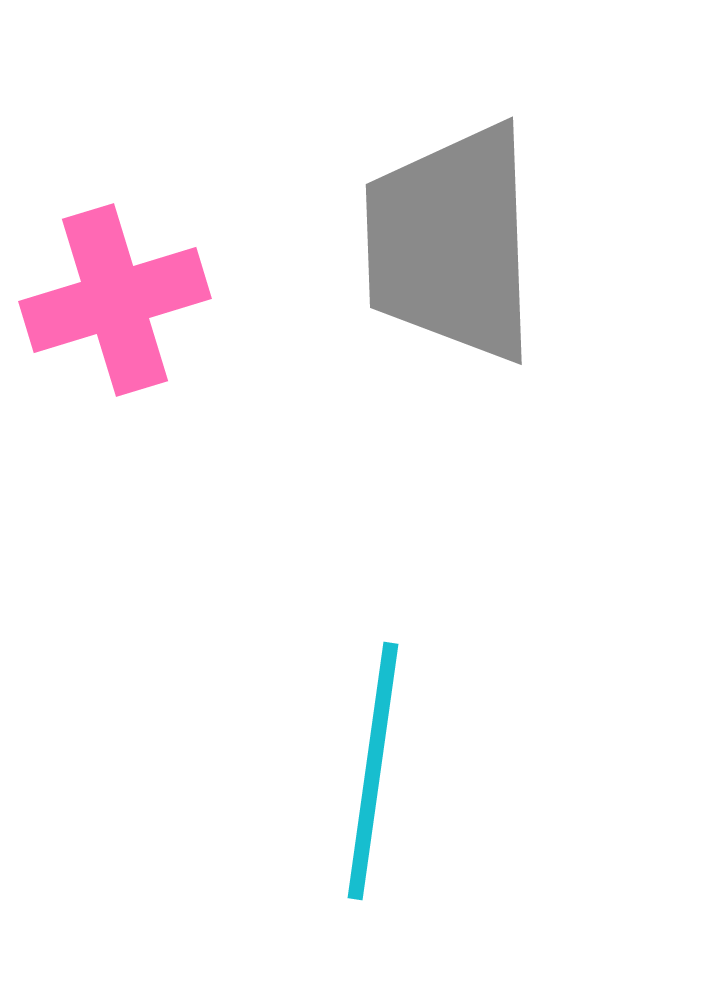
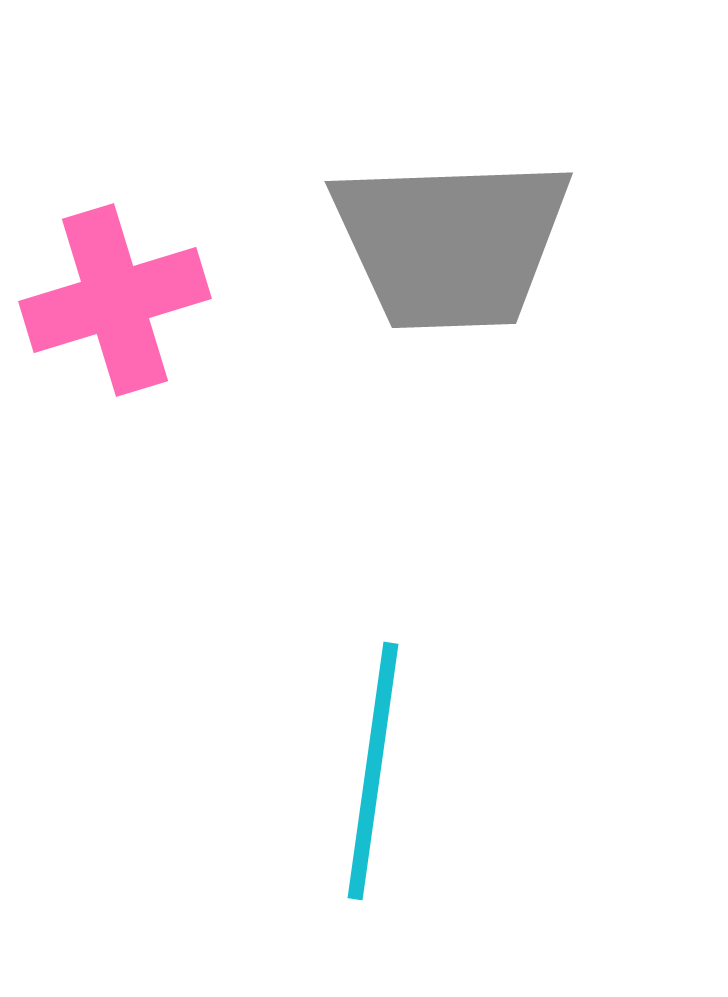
gray trapezoid: rotated 90 degrees counterclockwise
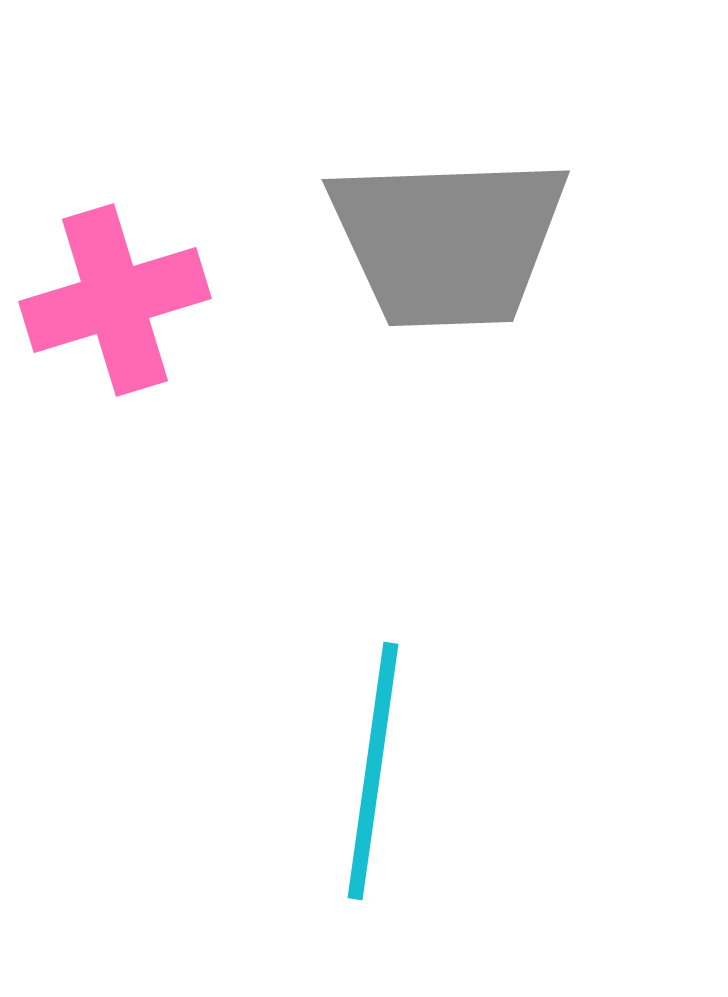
gray trapezoid: moved 3 px left, 2 px up
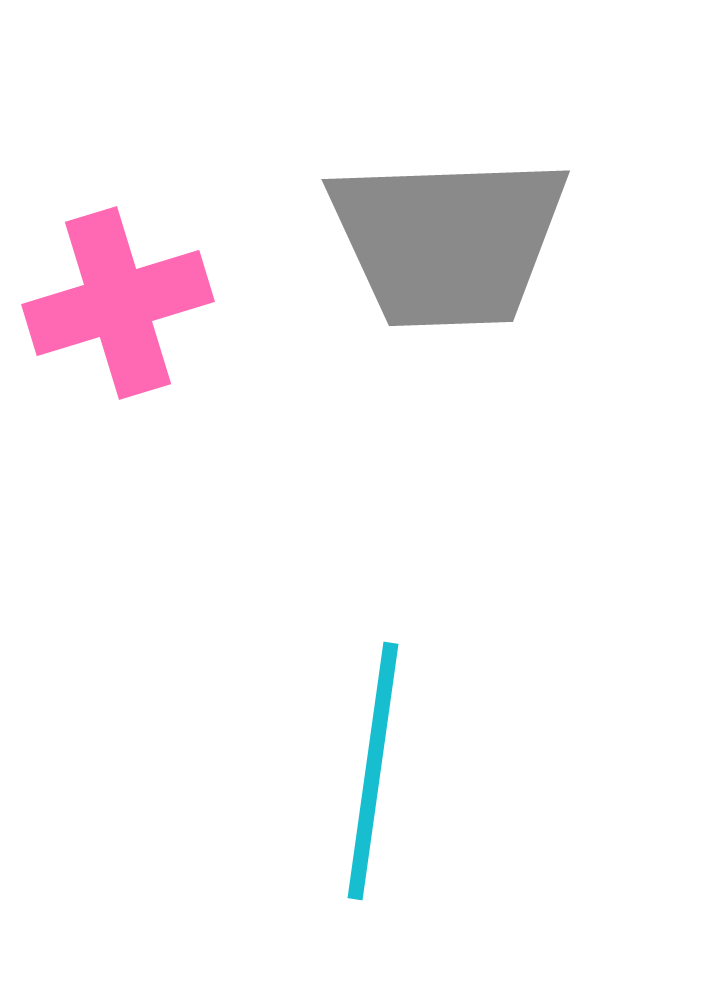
pink cross: moved 3 px right, 3 px down
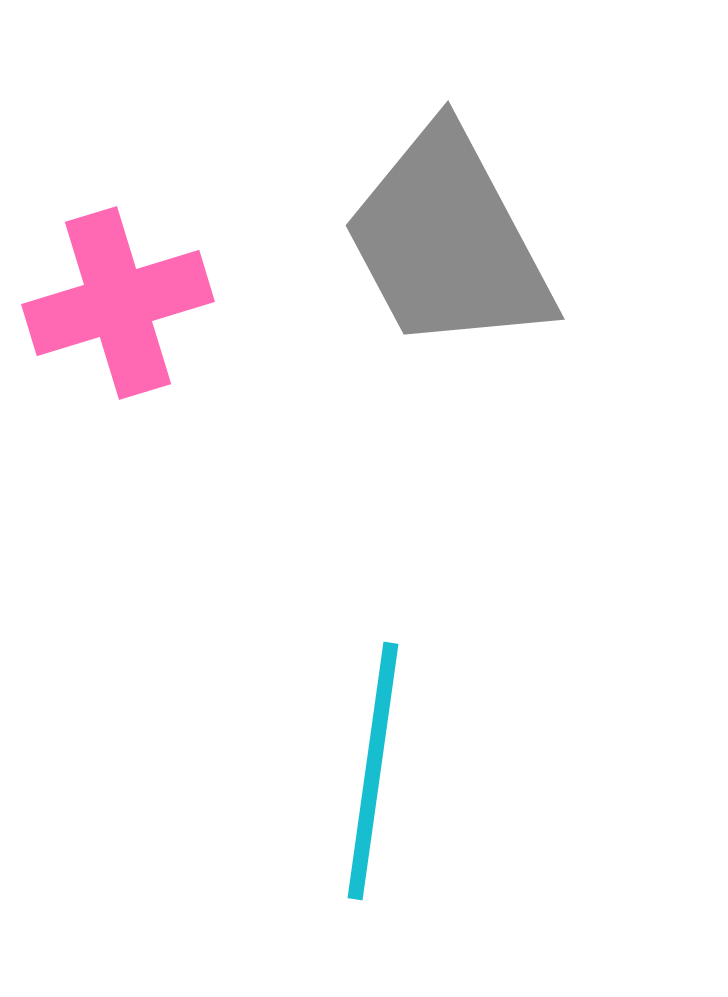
gray trapezoid: rotated 64 degrees clockwise
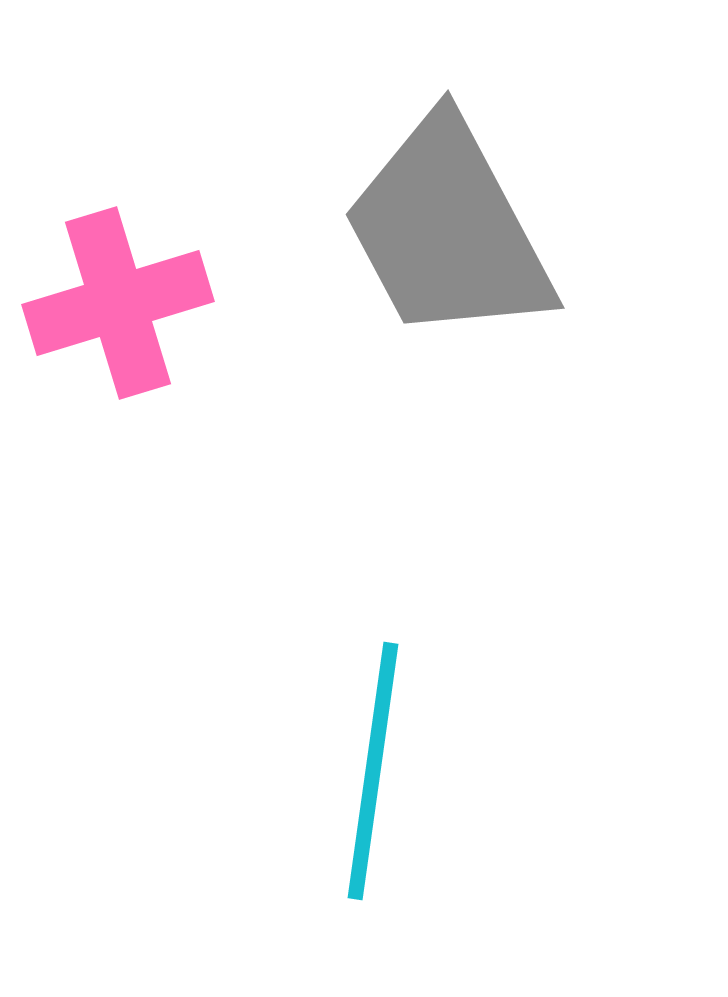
gray trapezoid: moved 11 px up
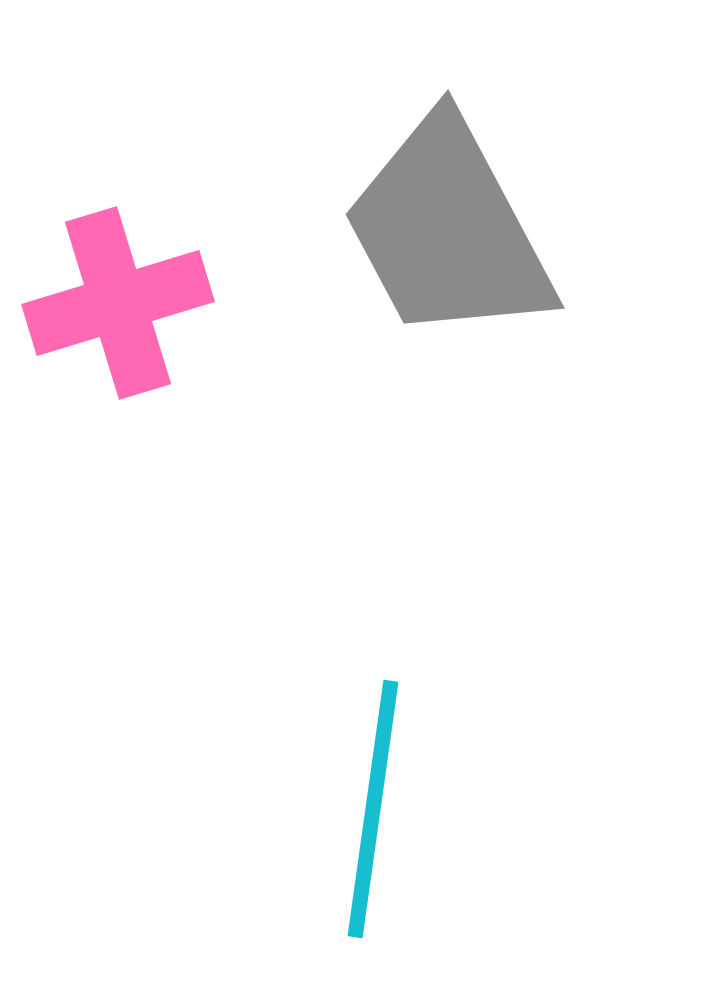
cyan line: moved 38 px down
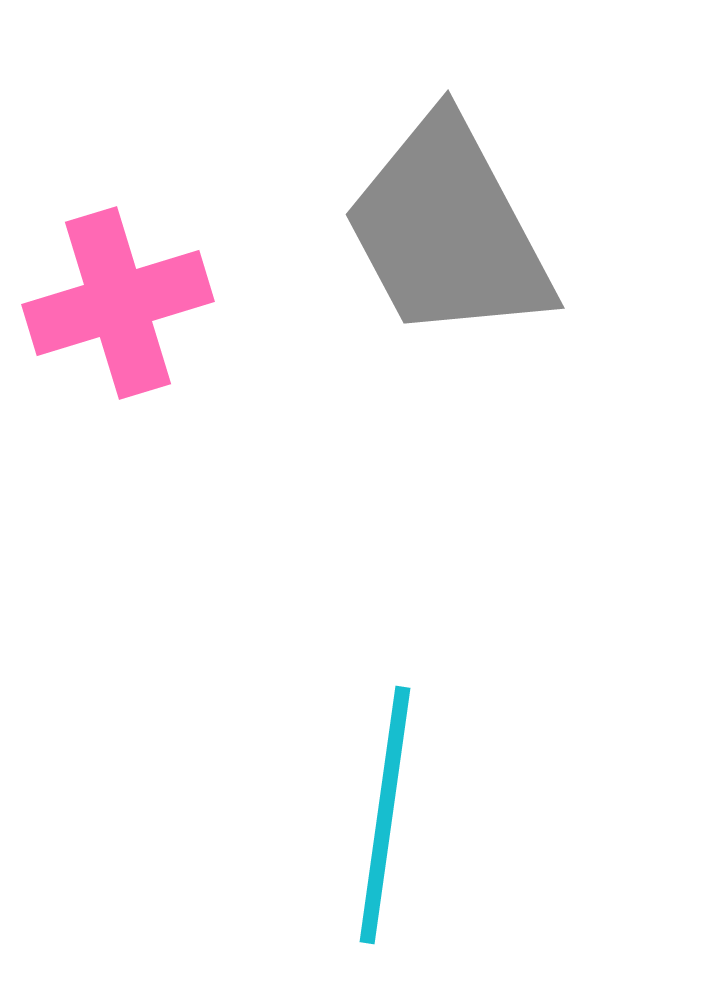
cyan line: moved 12 px right, 6 px down
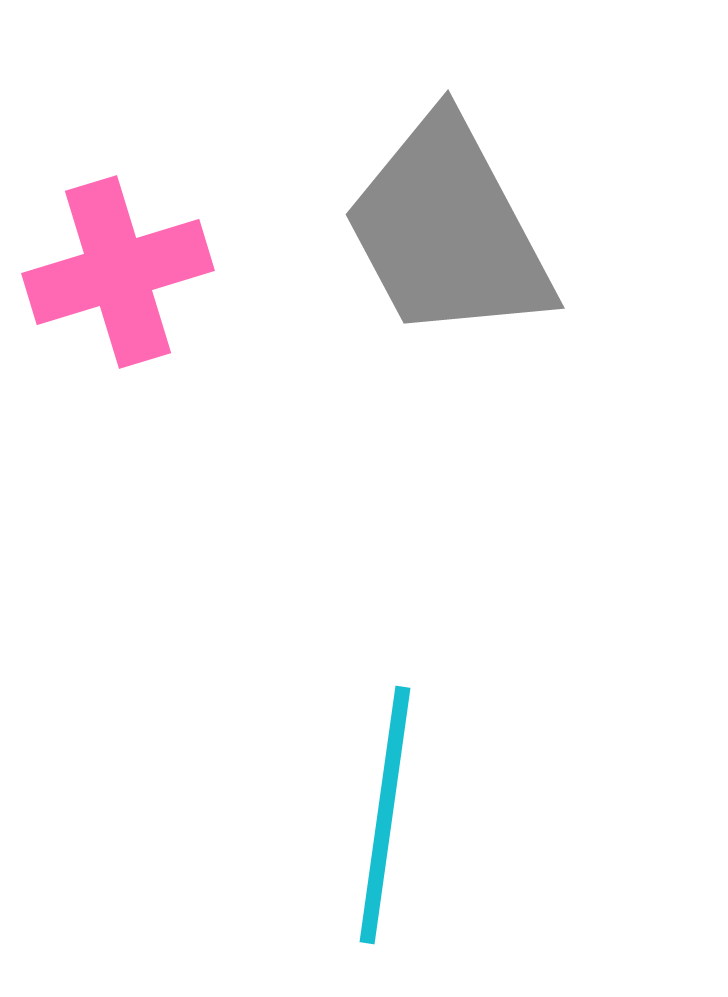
pink cross: moved 31 px up
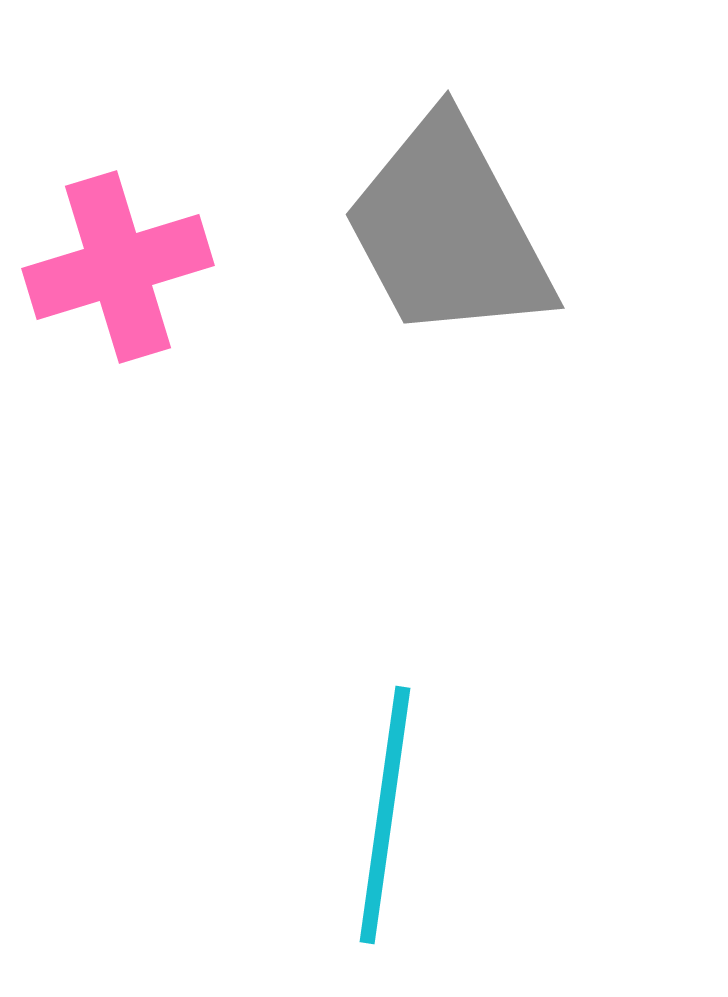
pink cross: moved 5 px up
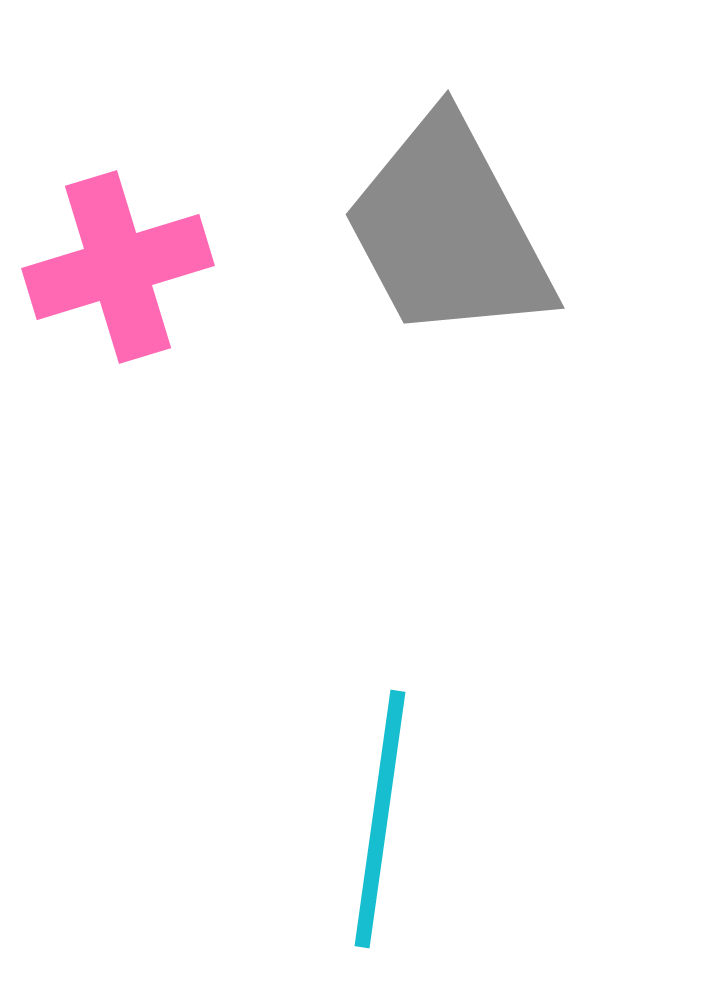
cyan line: moved 5 px left, 4 px down
